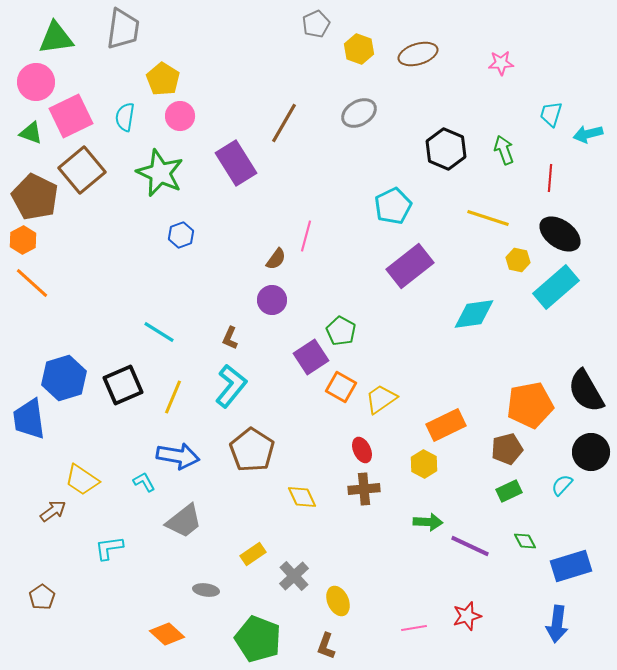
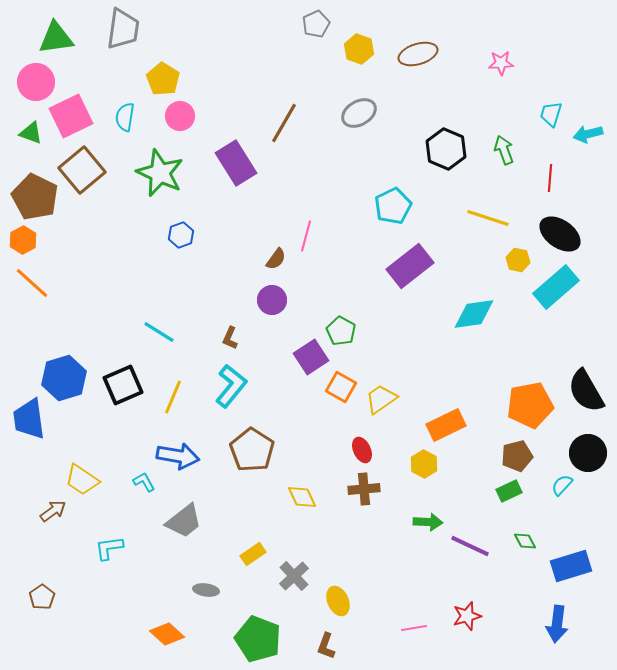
brown pentagon at (507, 449): moved 10 px right, 7 px down
black circle at (591, 452): moved 3 px left, 1 px down
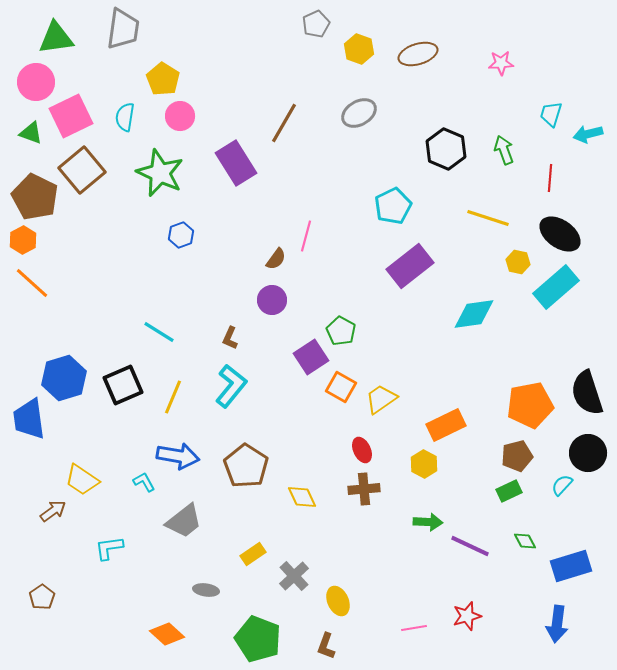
yellow hexagon at (518, 260): moved 2 px down
black semicircle at (586, 391): moved 1 px right, 2 px down; rotated 12 degrees clockwise
brown pentagon at (252, 450): moved 6 px left, 16 px down
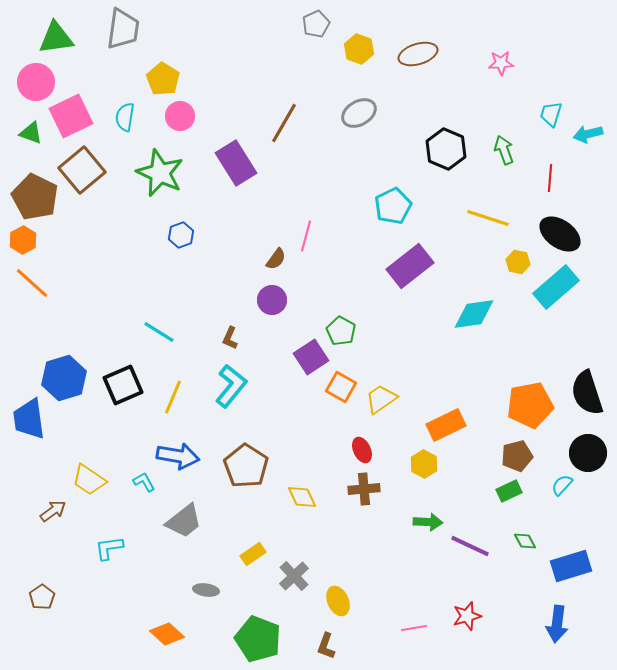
yellow trapezoid at (82, 480): moved 7 px right
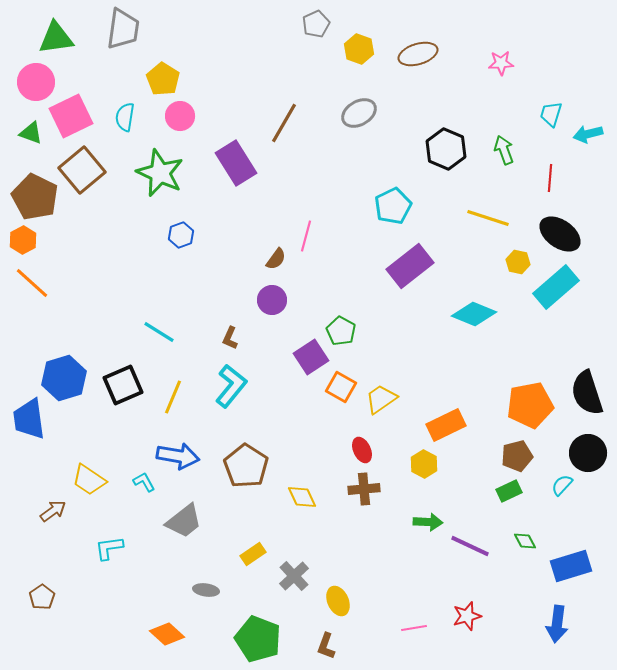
cyan diamond at (474, 314): rotated 30 degrees clockwise
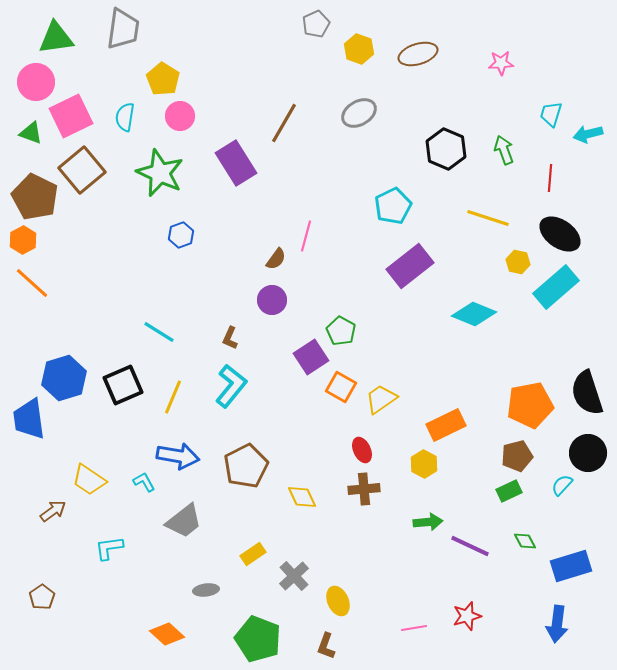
brown pentagon at (246, 466): rotated 12 degrees clockwise
green arrow at (428, 522): rotated 8 degrees counterclockwise
gray ellipse at (206, 590): rotated 15 degrees counterclockwise
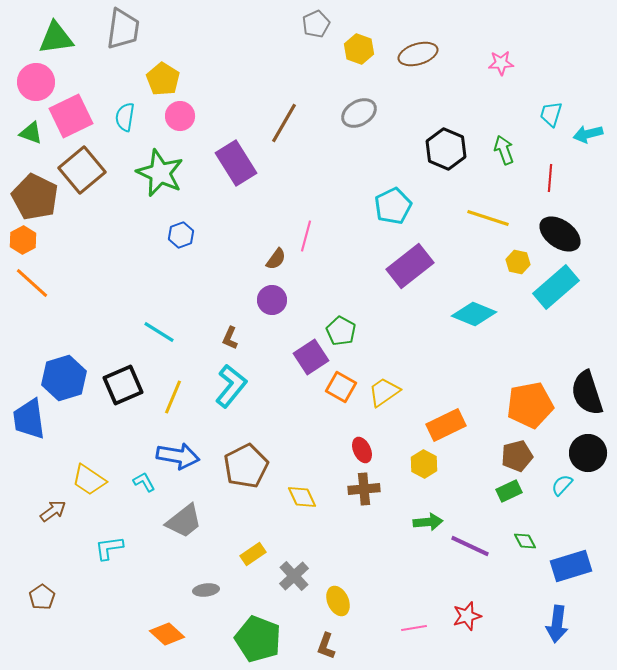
yellow trapezoid at (381, 399): moved 3 px right, 7 px up
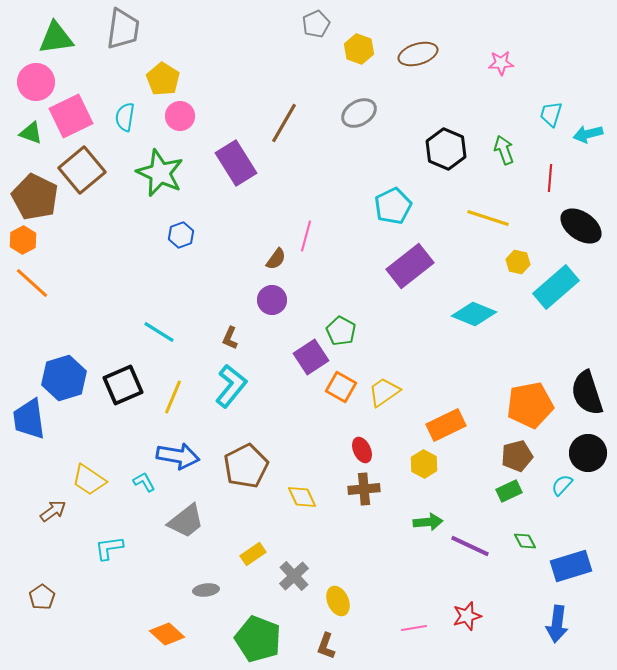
black ellipse at (560, 234): moved 21 px right, 8 px up
gray trapezoid at (184, 521): moved 2 px right
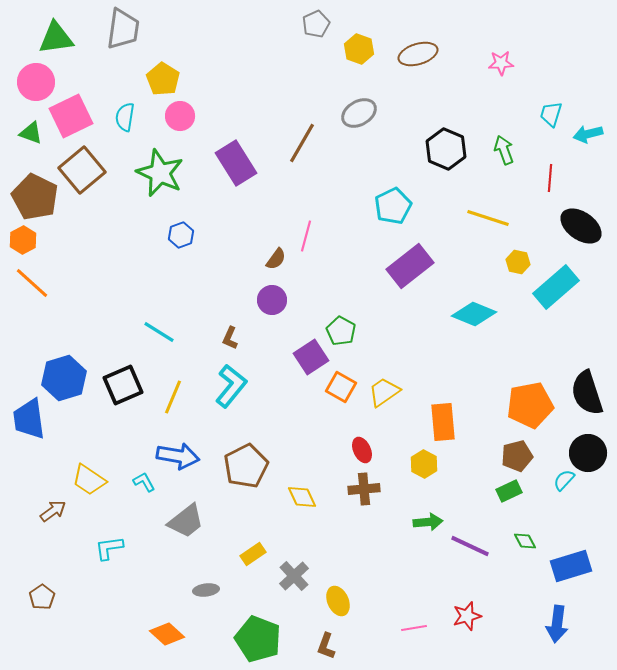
brown line at (284, 123): moved 18 px right, 20 px down
orange rectangle at (446, 425): moved 3 px left, 3 px up; rotated 69 degrees counterclockwise
cyan semicircle at (562, 485): moved 2 px right, 5 px up
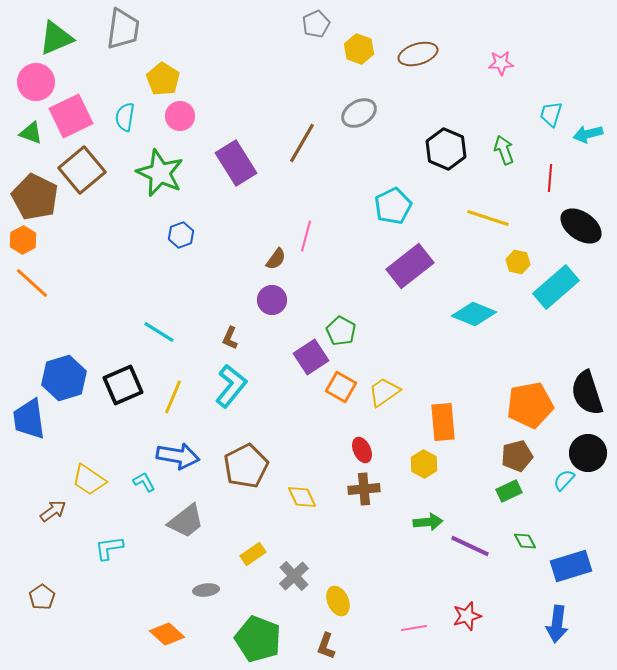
green triangle at (56, 38): rotated 15 degrees counterclockwise
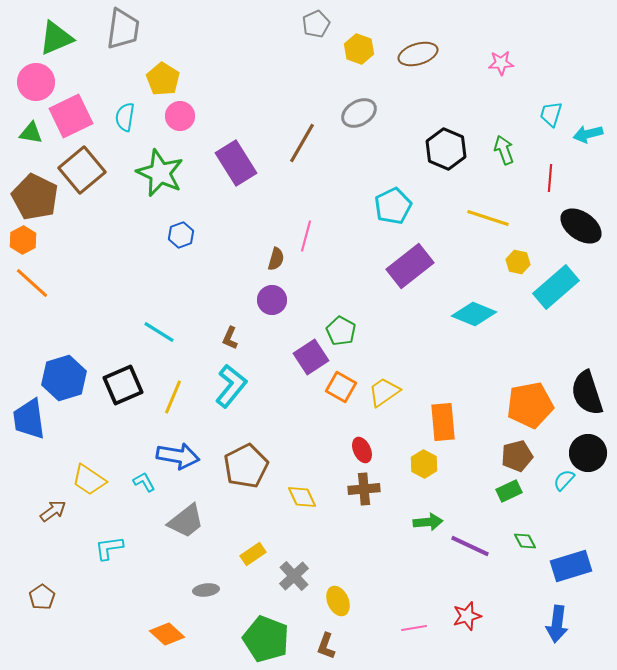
green triangle at (31, 133): rotated 10 degrees counterclockwise
brown semicircle at (276, 259): rotated 20 degrees counterclockwise
green pentagon at (258, 639): moved 8 px right
